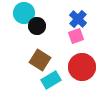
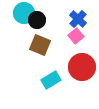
black circle: moved 6 px up
pink square: rotated 21 degrees counterclockwise
brown square: moved 15 px up; rotated 10 degrees counterclockwise
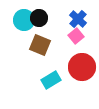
cyan circle: moved 7 px down
black circle: moved 2 px right, 2 px up
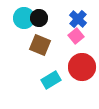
cyan circle: moved 2 px up
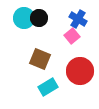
blue cross: rotated 12 degrees counterclockwise
pink square: moved 4 px left
brown square: moved 14 px down
red circle: moved 2 px left, 4 px down
cyan rectangle: moved 3 px left, 7 px down
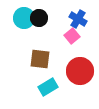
brown square: rotated 15 degrees counterclockwise
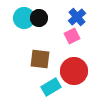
blue cross: moved 1 px left, 2 px up; rotated 18 degrees clockwise
pink square: rotated 14 degrees clockwise
red circle: moved 6 px left
cyan rectangle: moved 3 px right
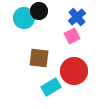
black circle: moved 7 px up
brown square: moved 1 px left, 1 px up
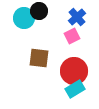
cyan rectangle: moved 24 px right, 2 px down
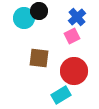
cyan rectangle: moved 14 px left, 6 px down
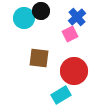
black circle: moved 2 px right
pink square: moved 2 px left, 2 px up
